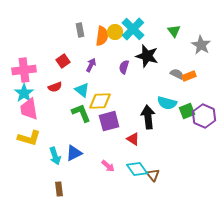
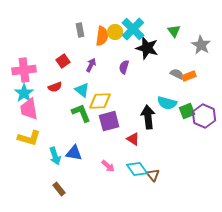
black star: moved 8 px up
blue triangle: rotated 36 degrees clockwise
brown rectangle: rotated 32 degrees counterclockwise
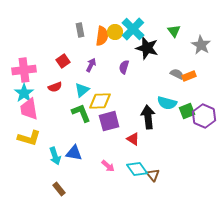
cyan triangle: rotated 42 degrees clockwise
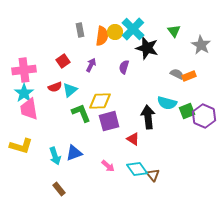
cyan triangle: moved 12 px left
yellow L-shape: moved 8 px left, 8 px down
blue triangle: rotated 30 degrees counterclockwise
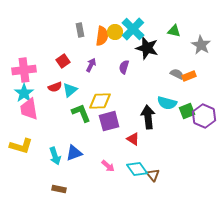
green triangle: rotated 40 degrees counterclockwise
brown rectangle: rotated 40 degrees counterclockwise
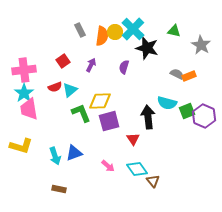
gray rectangle: rotated 16 degrees counterclockwise
red triangle: rotated 24 degrees clockwise
brown triangle: moved 6 px down
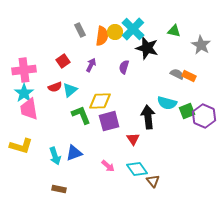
orange rectangle: rotated 48 degrees clockwise
green L-shape: moved 2 px down
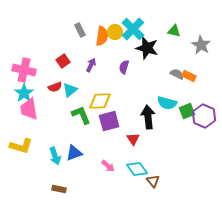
pink cross: rotated 20 degrees clockwise
